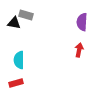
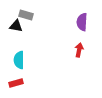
black triangle: moved 2 px right, 3 px down
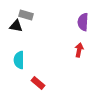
purple semicircle: moved 1 px right
red rectangle: moved 22 px right; rotated 56 degrees clockwise
